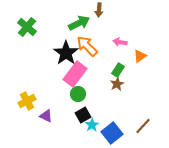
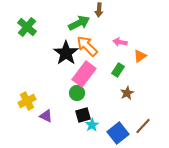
pink rectangle: moved 9 px right
brown star: moved 10 px right, 9 px down
green circle: moved 1 px left, 1 px up
black square: rotated 14 degrees clockwise
blue square: moved 6 px right
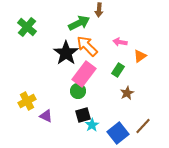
green circle: moved 1 px right, 2 px up
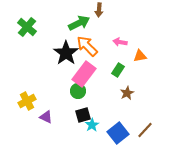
orange triangle: rotated 24 degrees clockwise
purple triangle: moved 1 px down
brown line: moved 2 px right, 4 px down
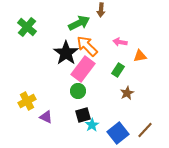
brown arrow: moved 2 px right
pink rectangle: moved 1 px left, 5 px up
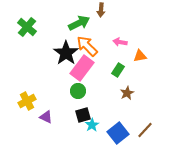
pink rectangle: moved 1 px left, 1 px up
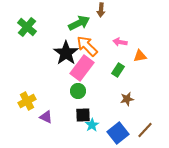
brown star: moved 6 px down; rotated 16 degrees clockwise
black square: rotated 14 degrees clockwise
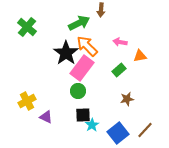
green rectangle: moved 1 px right; rotated 16 degrees clockwise
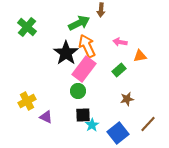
orange arrow: rotated 20 degrees clockwise
pink rectangle: moved 2 px right, 1 px down
brown line: moved 3 px right, 6 px up
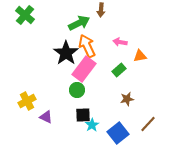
green cross: moved 2 px left, 12 px up
green circle: moved 1 px left, 1 px up
